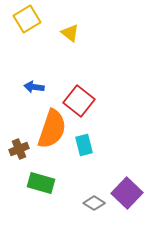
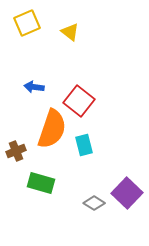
yellow square: moved 4 px down; rotated 8 degrees clockwise
yellow triangle: moved 1 px up
brown cross: moved 3 px left, 2 px down
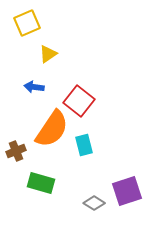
yellow triangle: moved 22 px left, 22 px down; rotated 48 degrees clockwise
orange semicircle: rotated 15 degrees clockwise
purple square: moved 2 px up; rotated 28 degrees clockwise
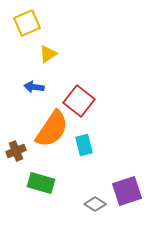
gray diamond: moved 1 px right, 1 px down
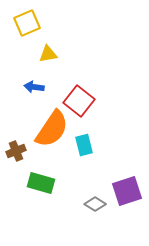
yellow triangle: rotated 24 degrees clockwise
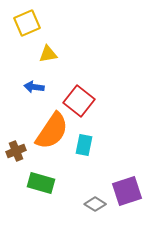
orange semicircle: moved 2 px down
cyan rectangle: rotated 25 degrees clockwise
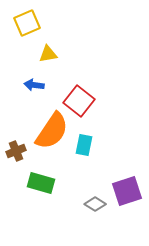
blue arrow: moved 2 px up
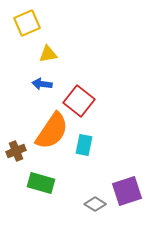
blue arrow: moved 8 px right, 1 px up
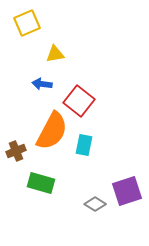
yellow triangle: moved 7 px right
orange semicircle: rotated 6 degrees counterclockwise
